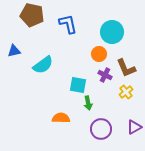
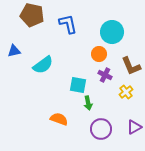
brown L-shape: moved 5 px right, 2 px up
orange semicircle: moved 2 px left, 1 px down; rotated 18 degrees clockwise
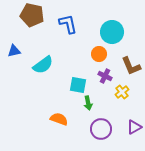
purple cross: moved 1 px down
yellow cross: moved 4 px left
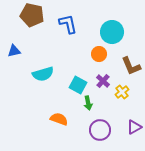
cyan semicircle: moved 9 px down; rotated 20 degrees clockwise
purple cross: moved 2 px left, 5 px down; rotated 16 degrees clockwise
cyan square: rotated 18 degrees clockwise
purple circle: moved 1 px left, 1 px down
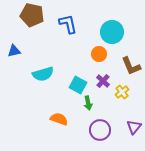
purple triangle: rotated 21 degrees counterclockwise
